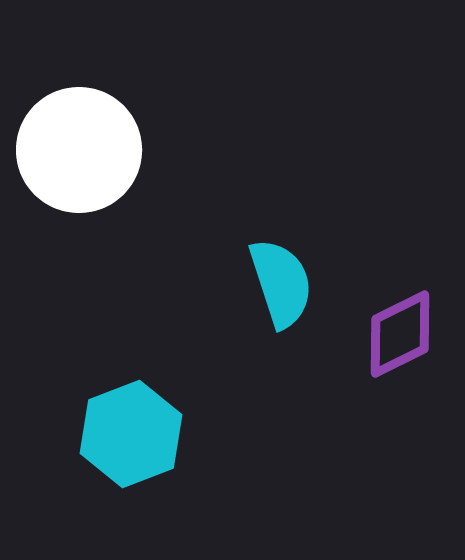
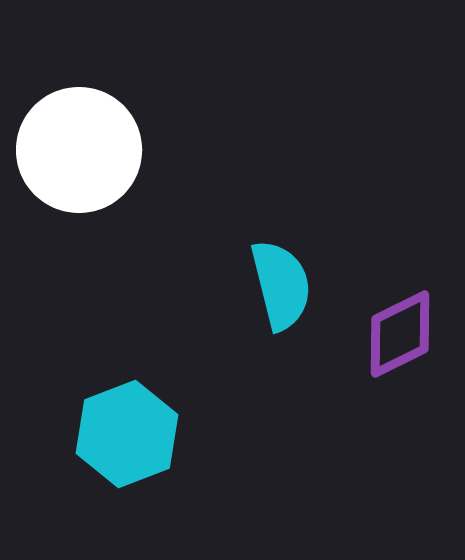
cyan semicircle: moved 2 px down; rotated 4 degrees clockwise
cyan hexagon: moved 4 px left
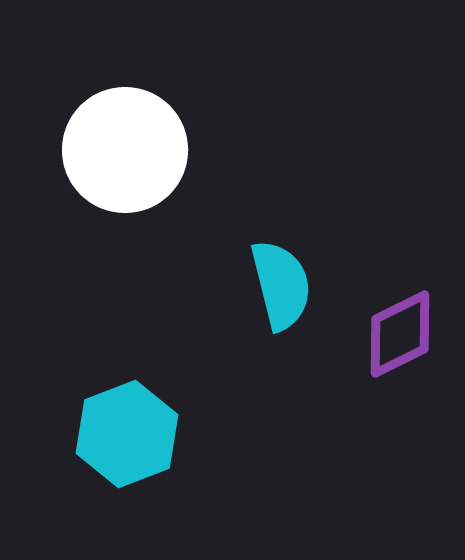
white circle: moved 46 px right
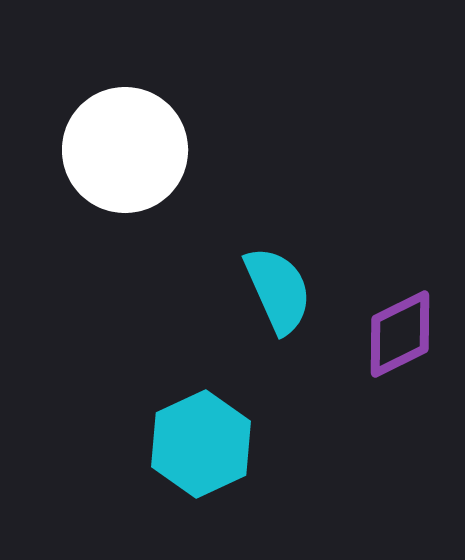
cyan semicircle: moved 3 px left, 5 px down; rotated 10 degrees counterclockwise
cyan hexagon: moved 74 px right, 10 px down; rotated 4 degrees counterclockwise
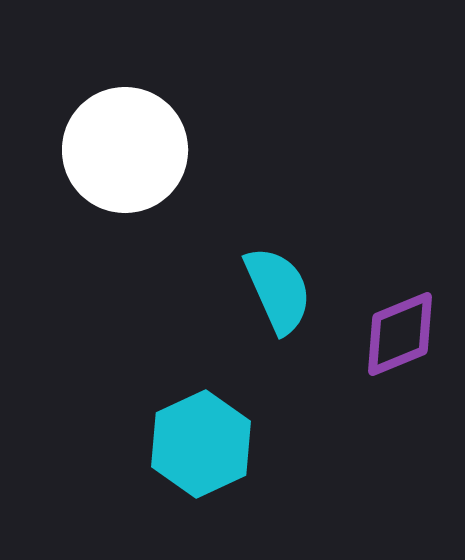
purple diamond: rotated 4 degrees clockwise
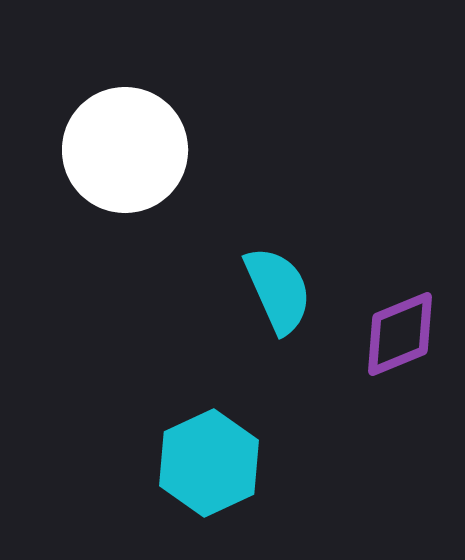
cyan hexagon: moved 8 px right, 19 px down
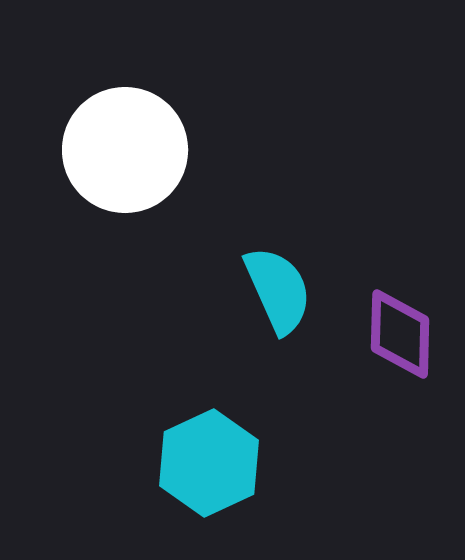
purple diamond: rotated 66 degrees counterclockwise
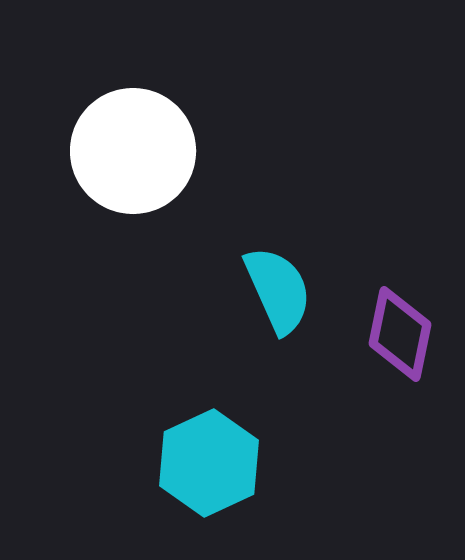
white circle: moved 8 px right, 1 px down
purple diamond: rotated 10 degrees clockwise
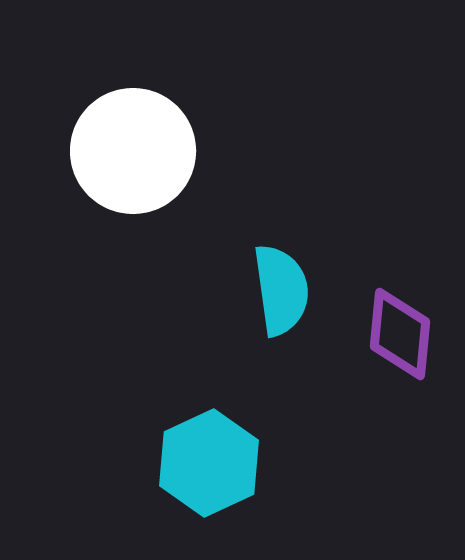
cyan semicircle: moved 3 px right; rotated 16 degrees clockwise
purple diamond: rotated 6 degrees counterclockwise
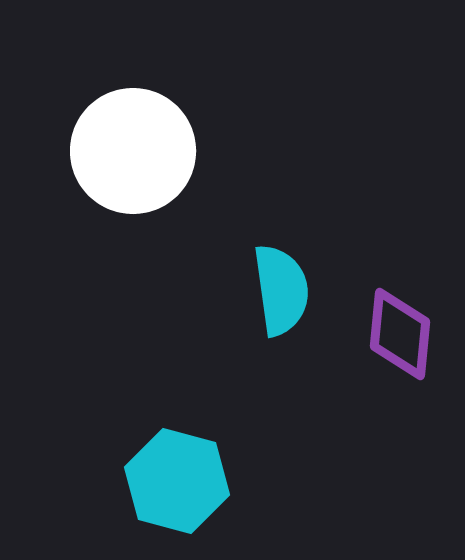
cyan hexagon: moved 32 px left, 18 px down; rotated 20 degrees counterclockwise
